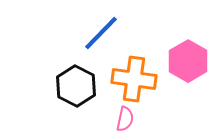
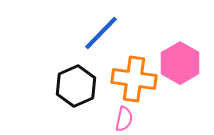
pink hexagon: moved 8 px left, 2 px down
black hexagon: rotated 9 degrees clockwise
pink semicircle: moved 1 px left
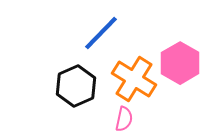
orange cross: rotated 24 degrees clockwise
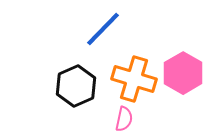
blue line: moved 2 px right, 4 px up
pink hexagon: moved 3 px right, 10 px down
orange cross: rotated 15 degrees counterclockwise
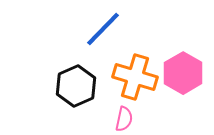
orange cross: moved 1 px right, 2 px up
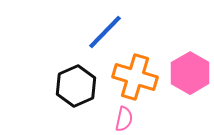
blue line: moved 2 px right, 3 px down
pink hexagon: moved 7 px right
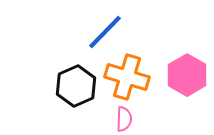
pink hexagon: moved 3 px left, 2 px down
orange cross: moved 8 px left
pink semicircle: rotated 10 degrees counterclockwise
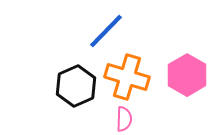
blue line: moved 1 px right, 1 px up
